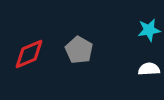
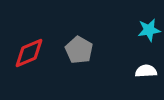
red diamond: moved 1 px up
white semicircle: moved 3 px left, 2 px down
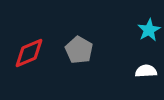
cyan star: rotated 20 degrees counterclockwise
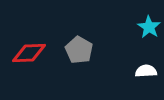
cyan star: moved 3 px up; rotated 10 degrees counterclockwise
red diamond: rotated 20 degrees clockwise
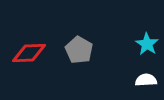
cyan star: moved 2 px left, 17 px down
white semicircle: moved 9 px down
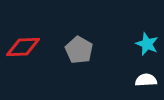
cyan star: rotated 10 degrees counterclockwise
red diamond: moved 6 px left, 6 px up
